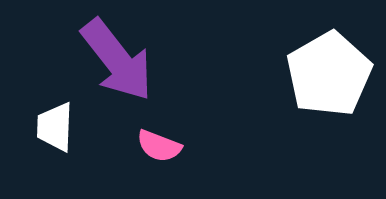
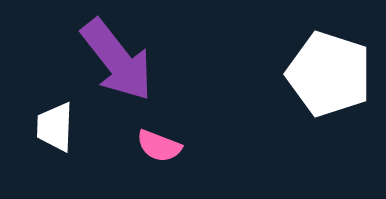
white pentagon: rotated 24 degrees counterclockwise
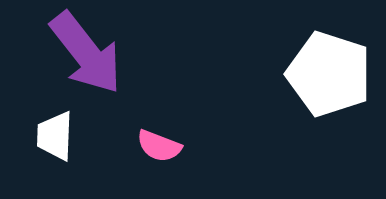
purple arrow: moved 31 px left, 7 px up
white trapezoid: moved 9 px down
